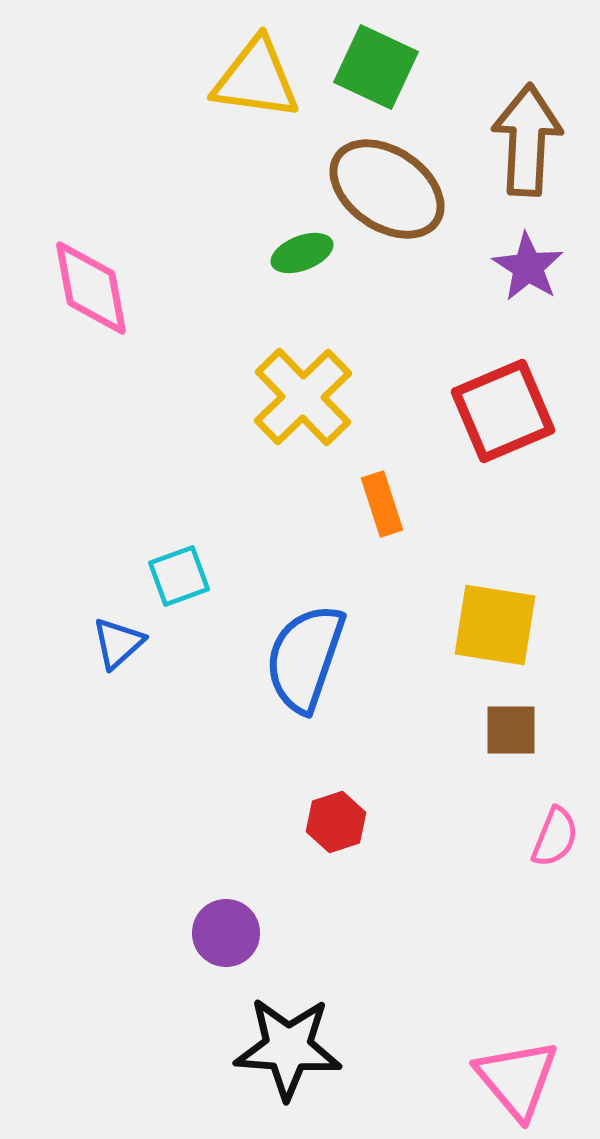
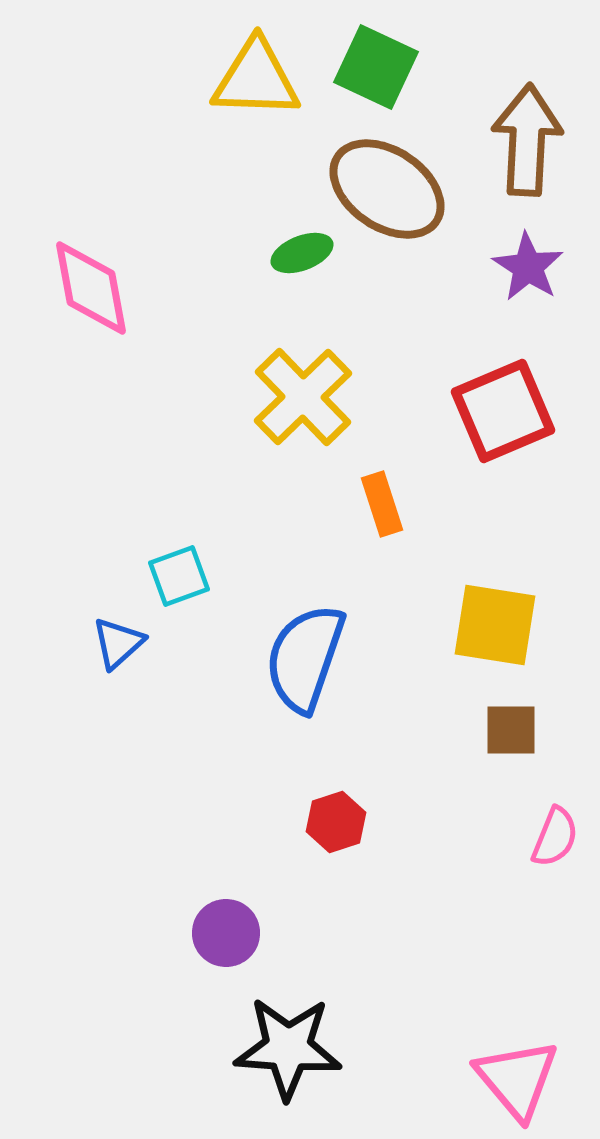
yellow triangle: rotated 6 degrees counterclockwise
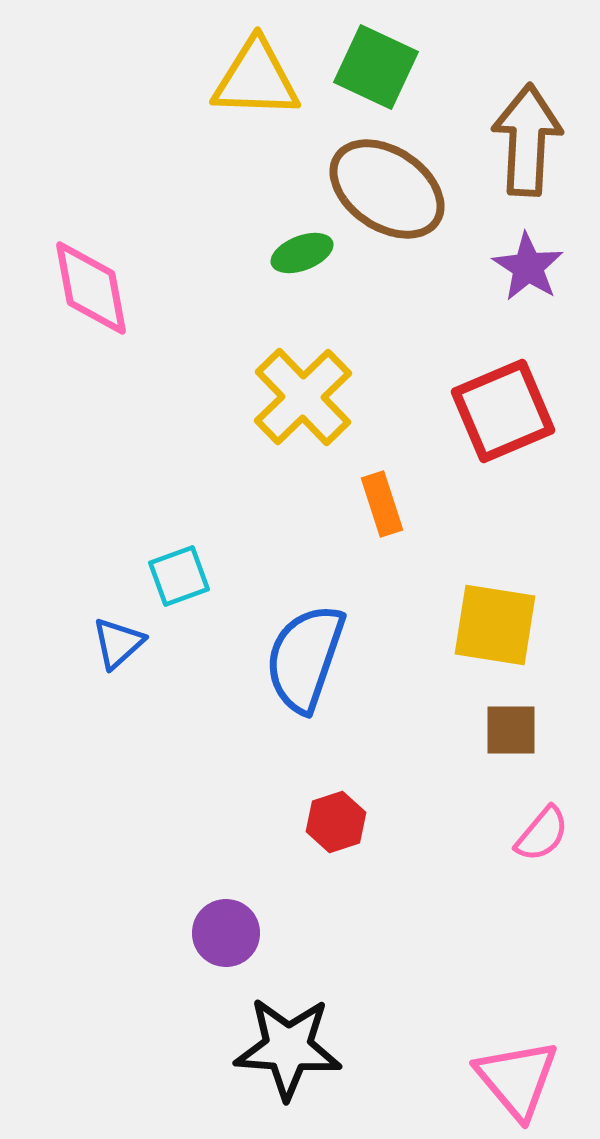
pink semicircle: moved 13 px left, 3 px up; rotated 18 degrees clockwise
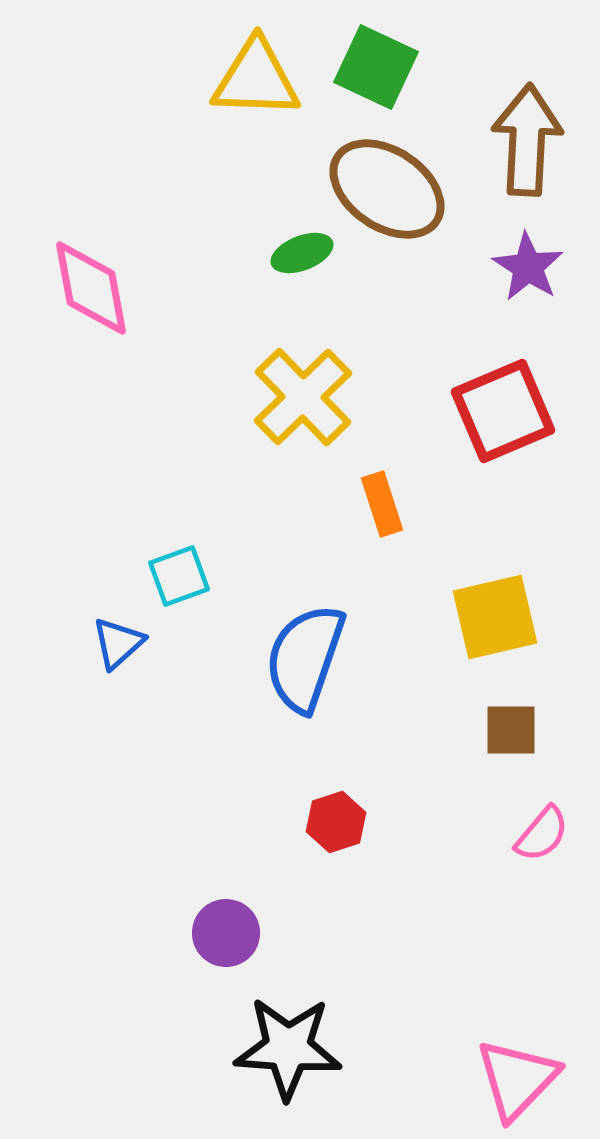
yellow square: moved 8 px up; rotated 22 degrees counterclockwise
pink triangle: rotated 24 degrees clockwise
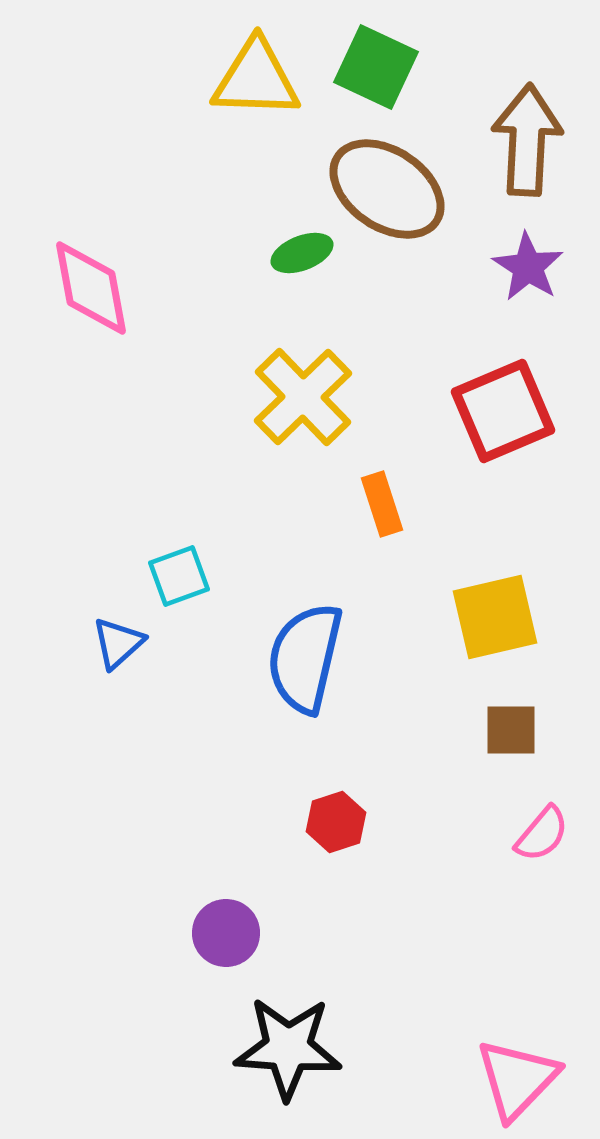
blue semicircle: rotated 6 degrees counterclockwise
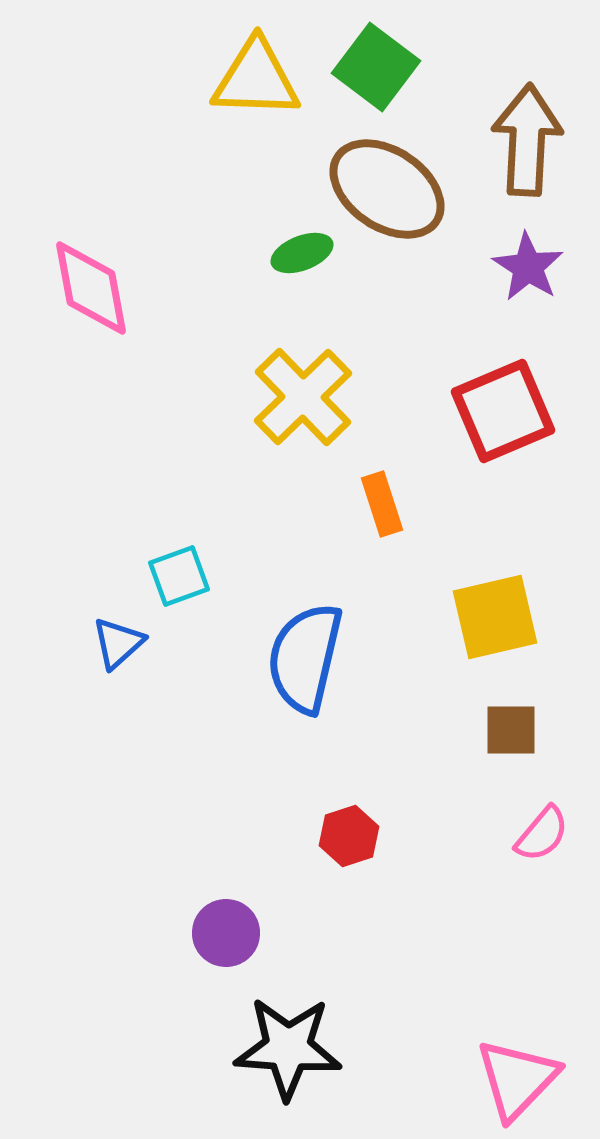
green square: rotated 12 degrees clockwise
red hexagon: moved 13 px right, 14 px down
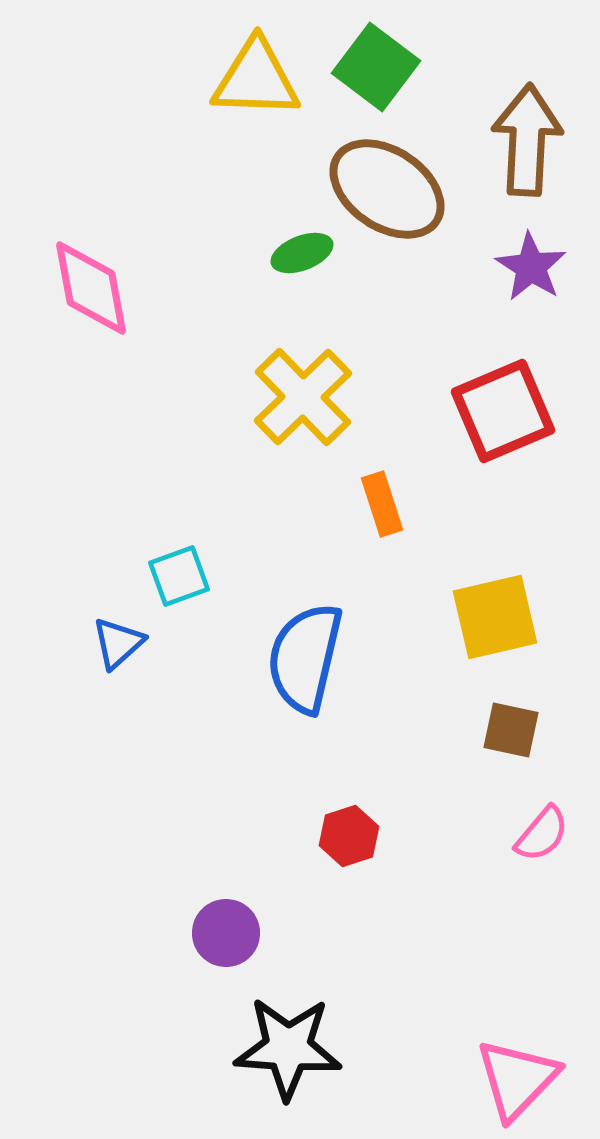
purple star: moved 3 px right
brown square: rotated 12 degrees clockwise
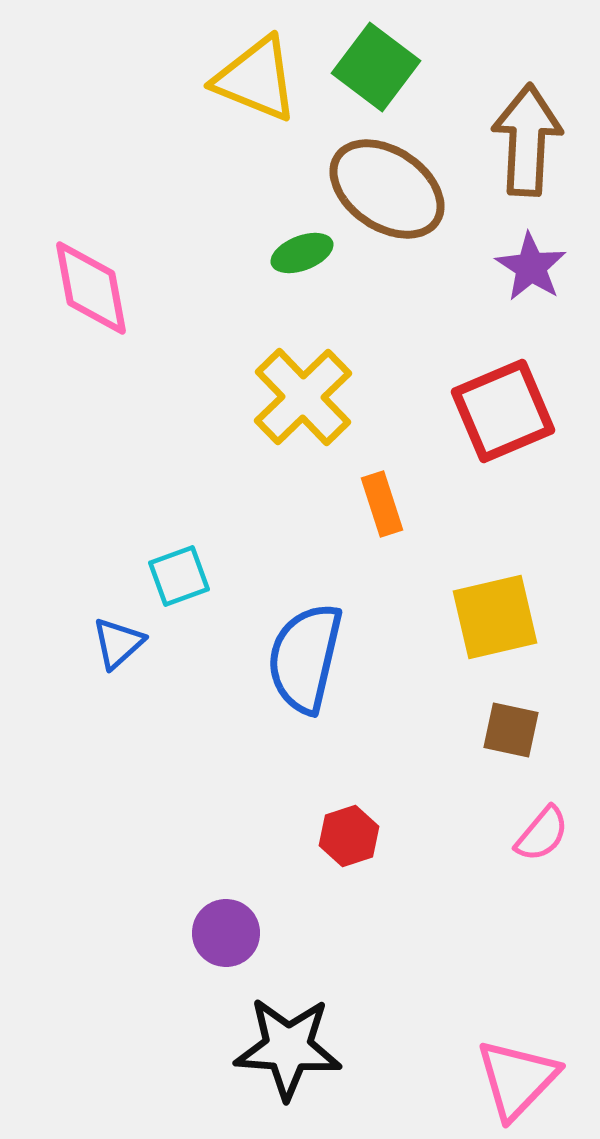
yellow triangle: rotated 20 degrees clockwise
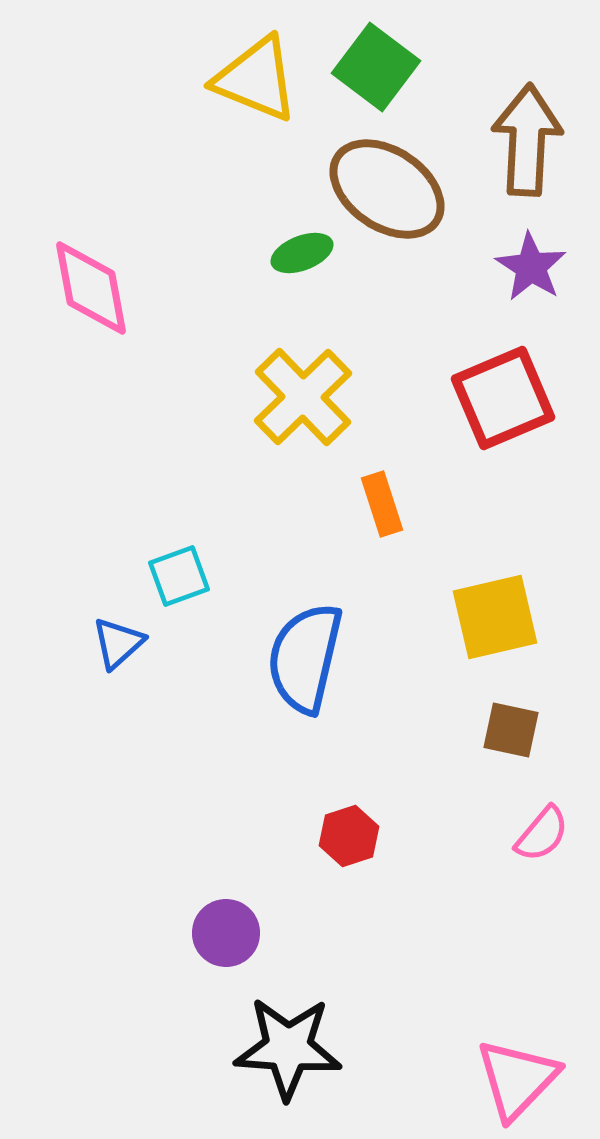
red square: moved 13 px up
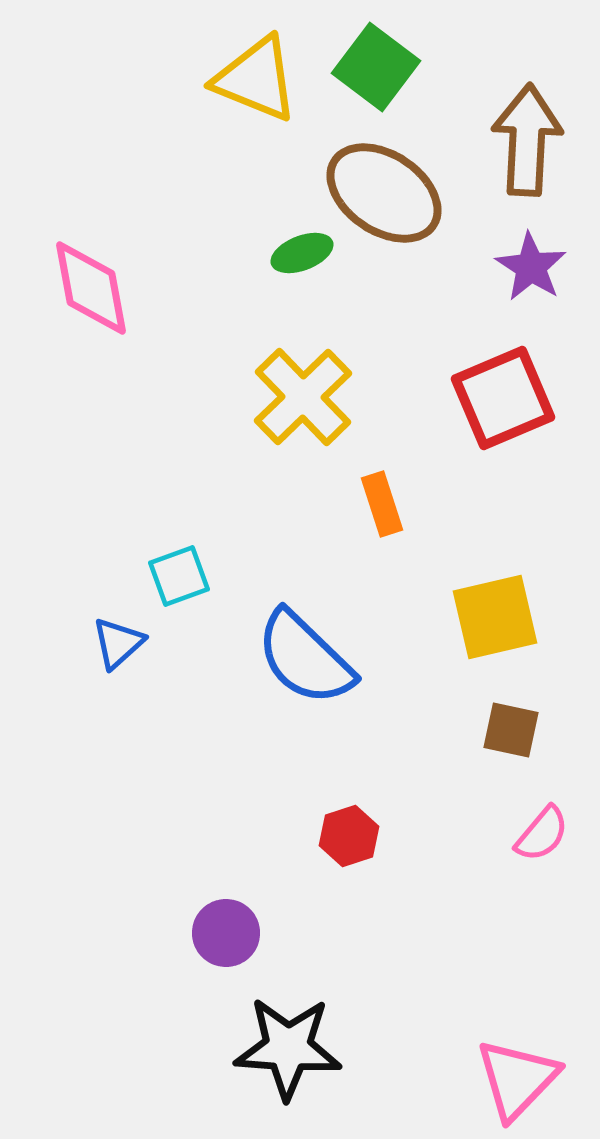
brown ellipse: moved 3 px left, 4 px down
blue semicircle: rotated 59 degrees counterclockwise
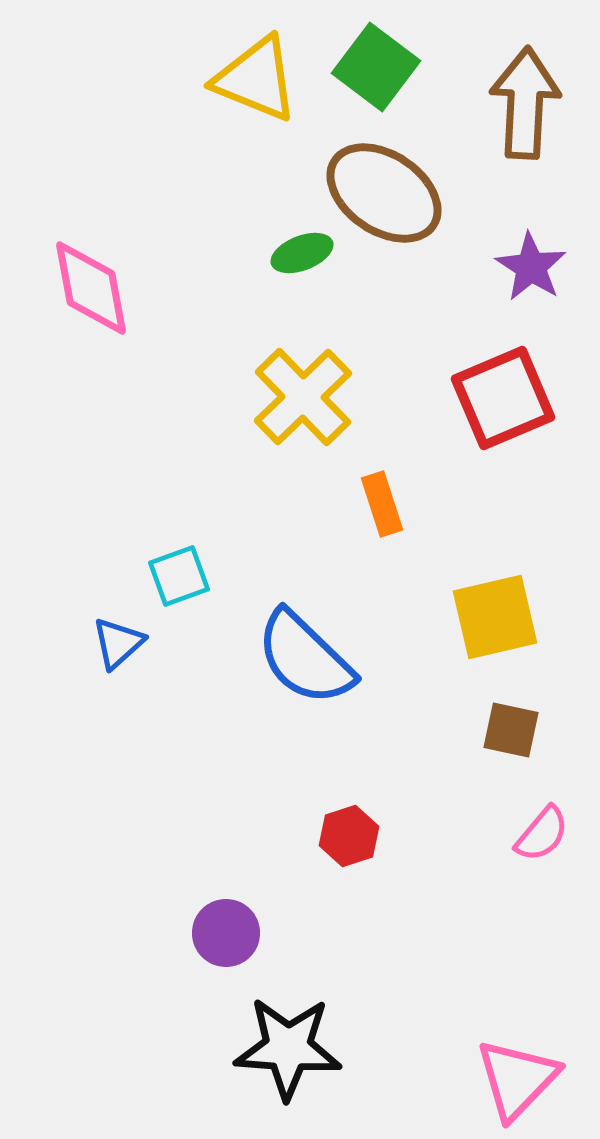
brown arrow: moved 2 px left, 37 px up
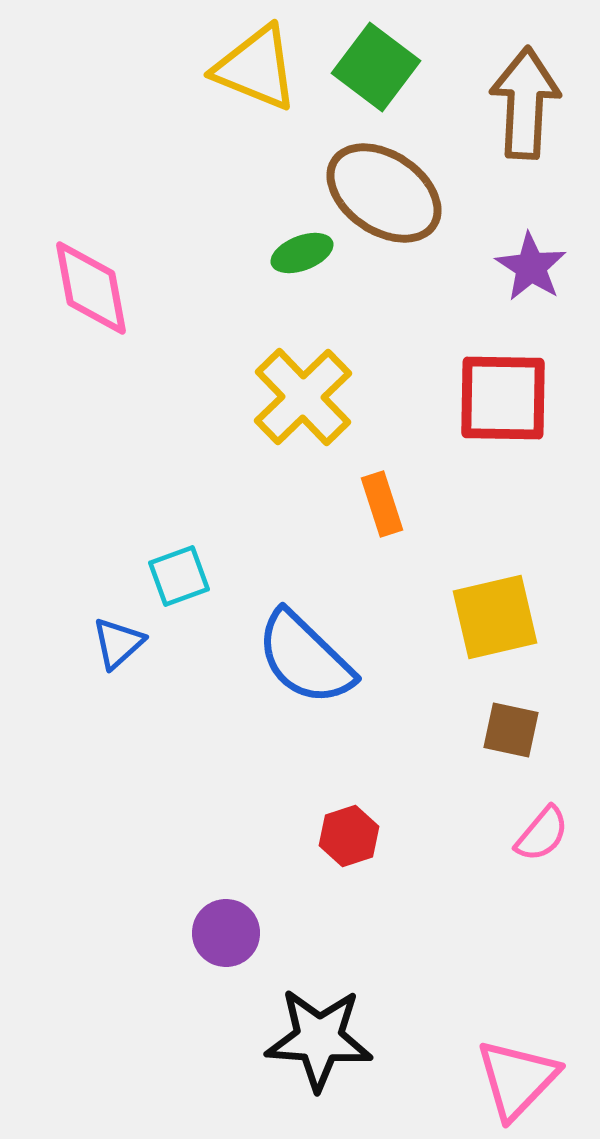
yellow triangle: moved 11 px up
red square: rotated 24 degrees clockwise
black star: moved 31 px right, 9 px up
